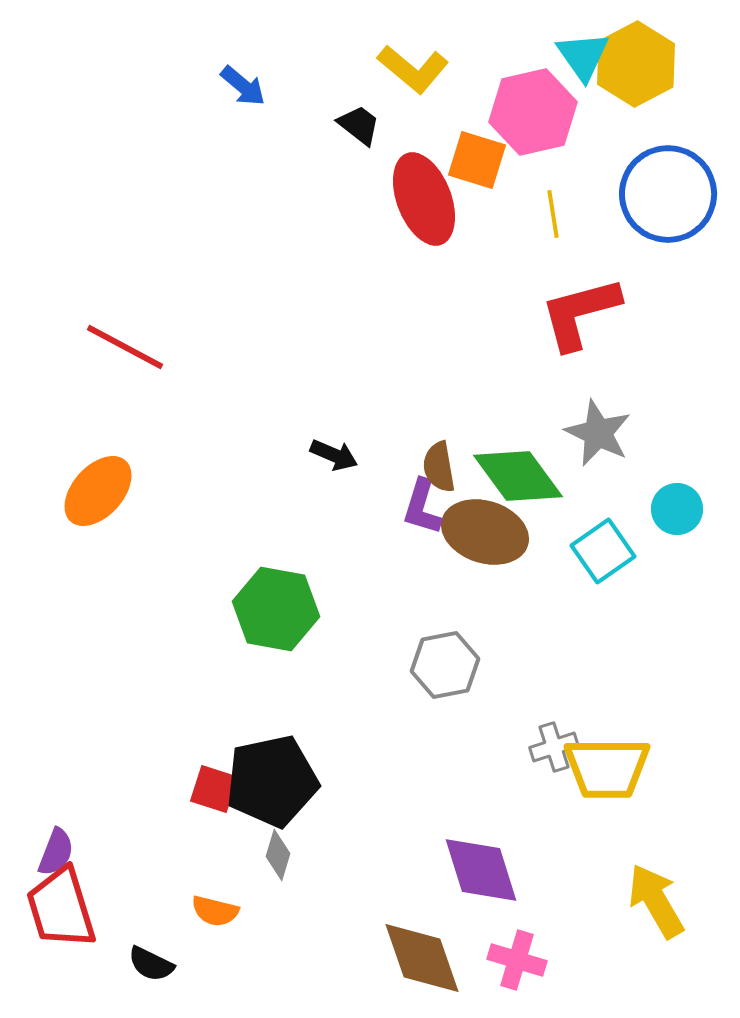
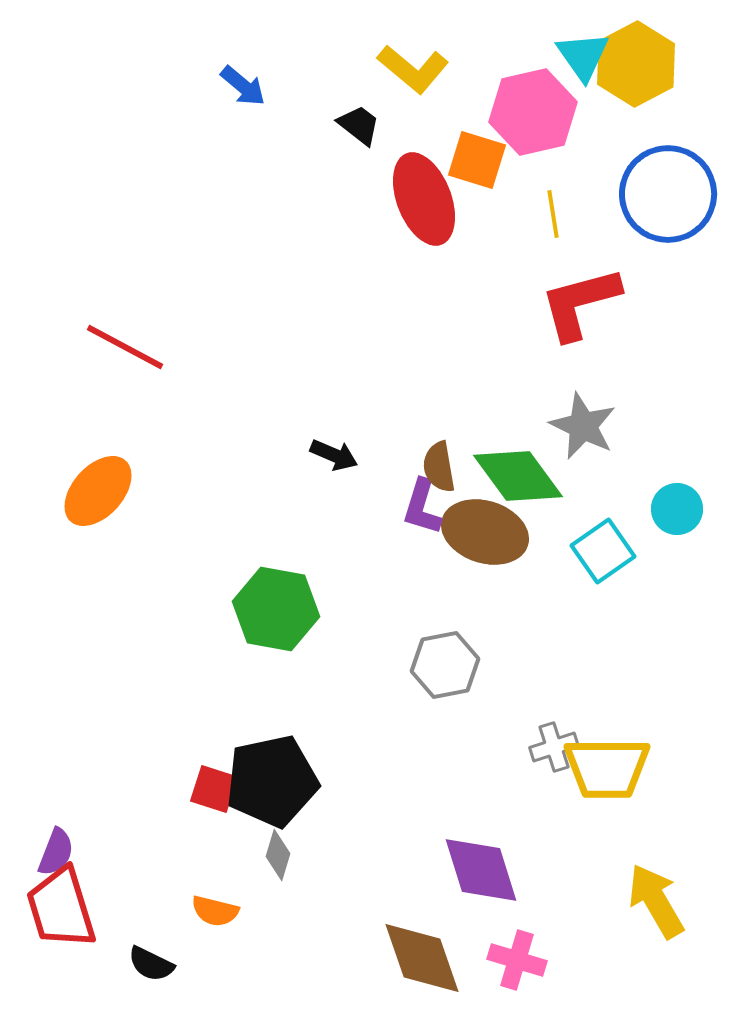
red L-shape: moved 10 px up
gray star: moved 15 px left, 7 px up
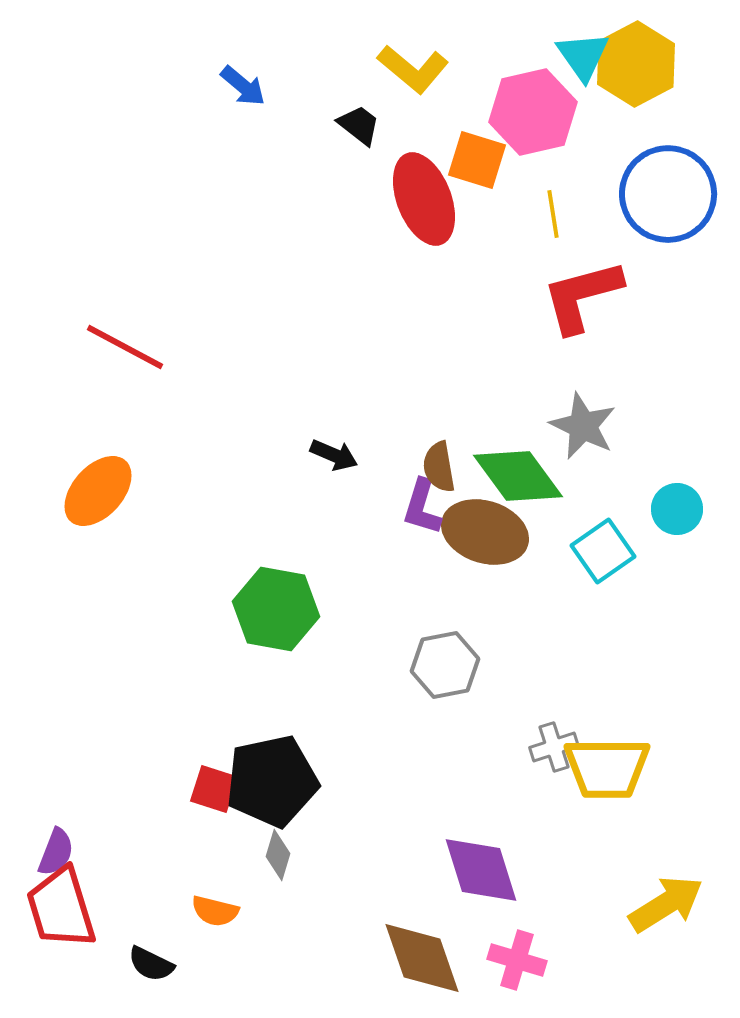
red L-shape: moved 2 px right, 7 px up
yellow arrow: moved 10 px right, 3 px down; rotated 88 degrees clockwise
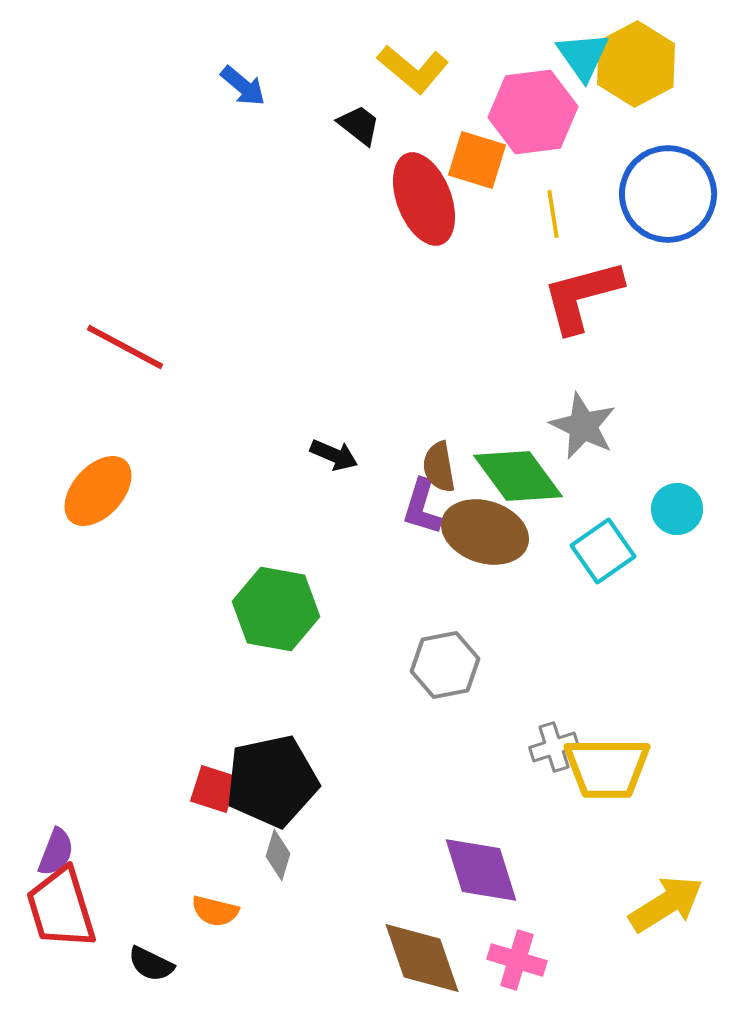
pink hexagon: rotated 6 degrees clockwise
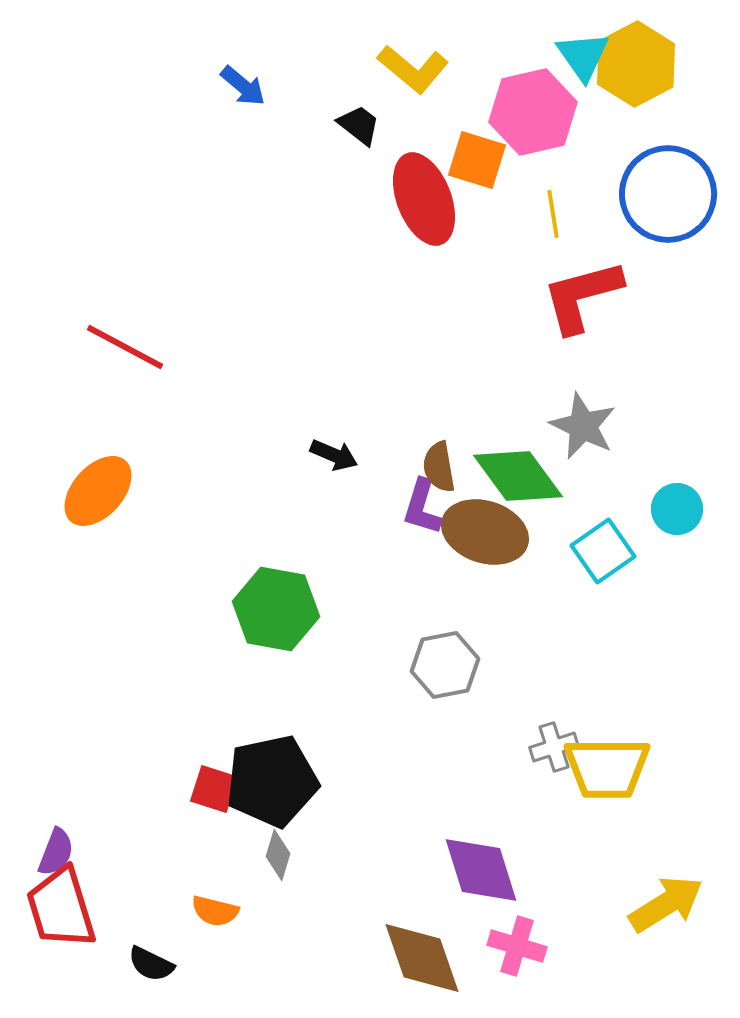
pink hexagon: rotated 6 degrees counterclockwise
pink cross: moved 14 px up
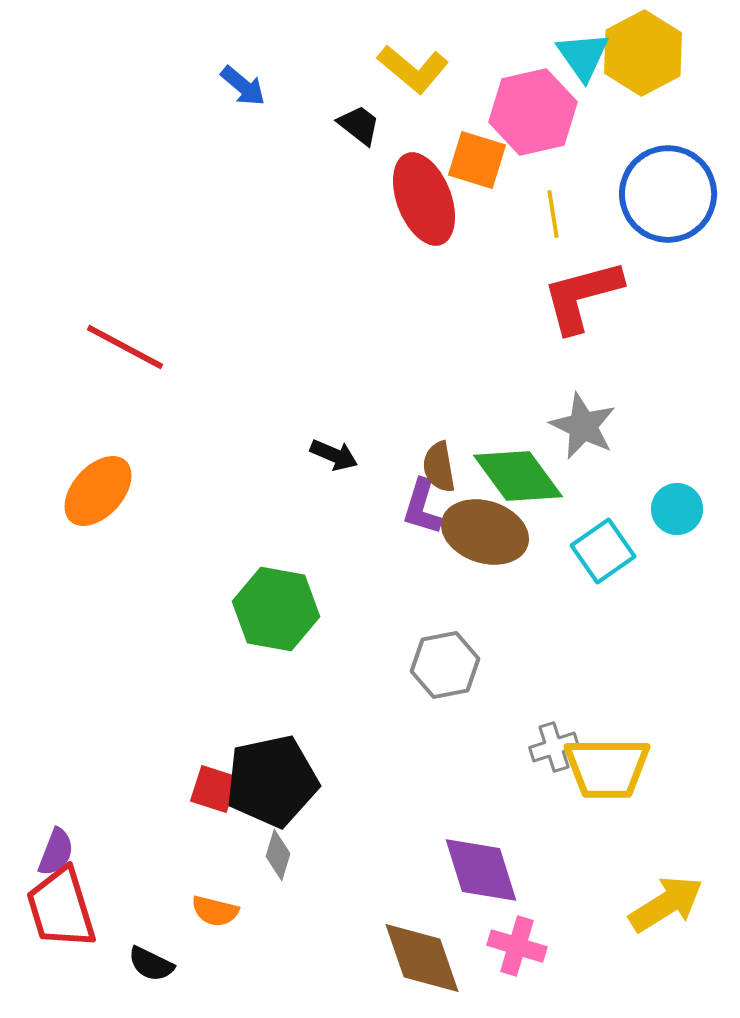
yellow hexagon: moved 7 px right, 11 px up
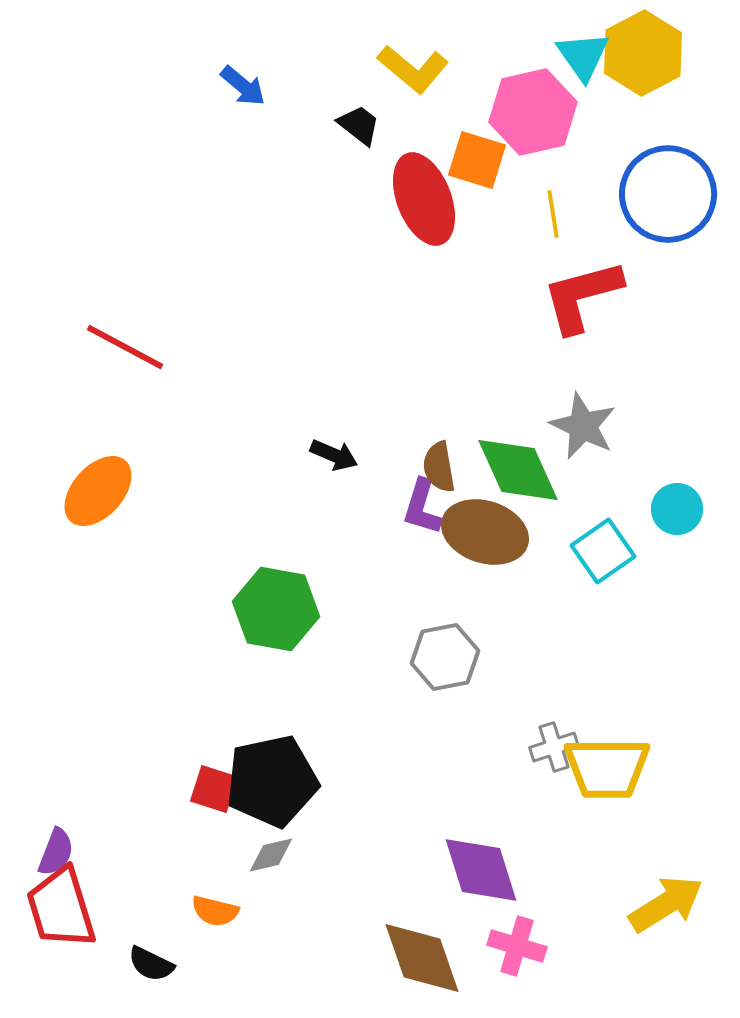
green diamond: moved 6 px up; rotated 12 degrees clockwise
gray hexagon: moved 8 px up
gray diamond: moved 7 px left; rotated 60 degrees clockwise
